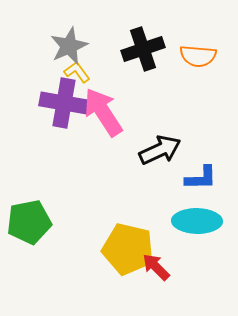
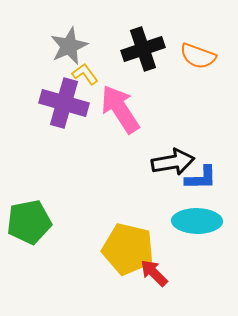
orange semicircle: rotated 15 degrees clockwise
yellow L-shape: moved 8 px right, 2 px down
purple cross: rotated 6 degrees clockwise
pink arrow: moved 17 px right, 3 px up
black arrow: moved 13 px right, 12 px down; rotated 15 degrees clockwise
red arrow: moved 2 px left, 6 px down
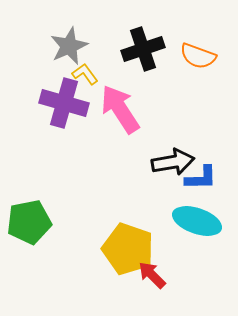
cyan ellipse: rotated 18 degrees clockwise
yellow pentagon: rotated 6 degrees clockwise
red arrow: moved 2 px left, 2 px down
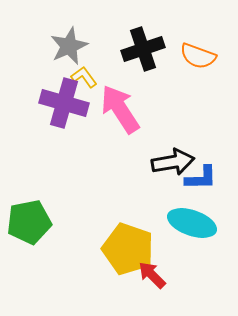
yellow L-shape: moved 1 px left, 3 px down
cyan ellipse: moved 5 px left, 2 px down
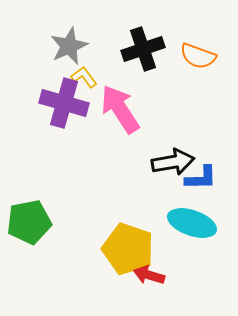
red arrow: moved 3 px left; rotated 28 degrees counterclockwise
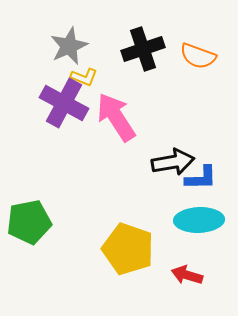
yellow L-shape: rotated 148 degrees clockwise
purple cross: rotated 12 degrees clockwise
pink arrow: moved 4 px left, 8 px down
cyan ellipse: moved 7 px right, 3 px up; rotated 21 degrees counterclockwise
red arrow: moved 38 px right
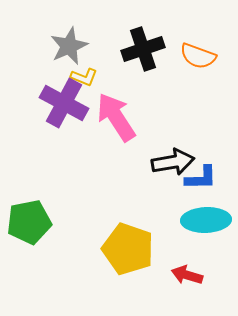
cyan ellipse: moved 7 px right
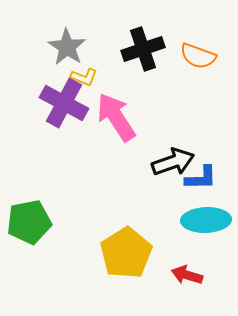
gray star: moved 2 px left, 1 px down; rotated 15 degrees counterclockwise
black arrow: rotated 9 degrees counterclockwise
yellow pentagon: moved 2 px left, 4 px down; rotated 21 degrees clockwise
